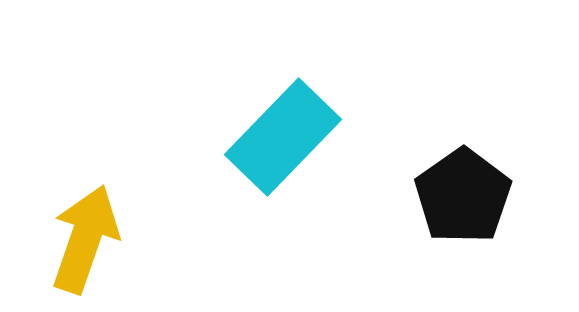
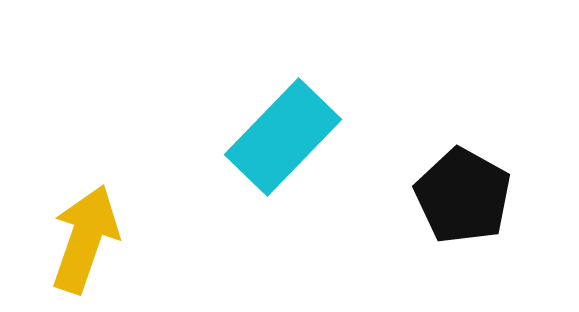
black pentagon: rotated 8 degrees counterclockwise
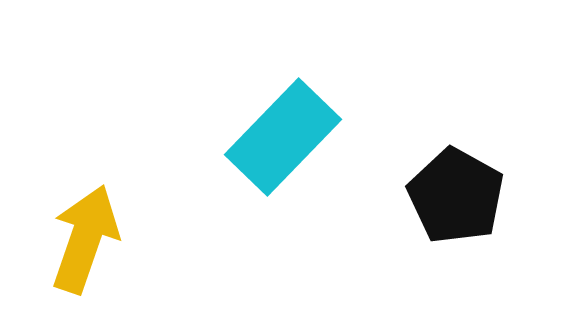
black pentagon: moved 7 px left
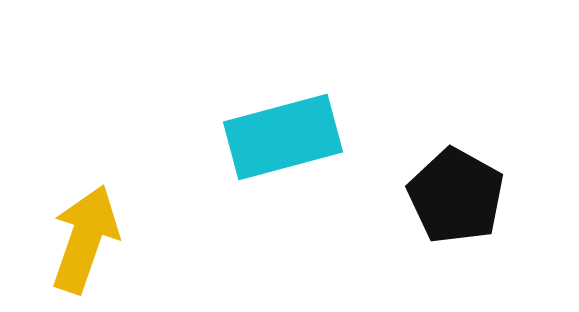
cyan rectangle: rotated 31 degrees clockwise
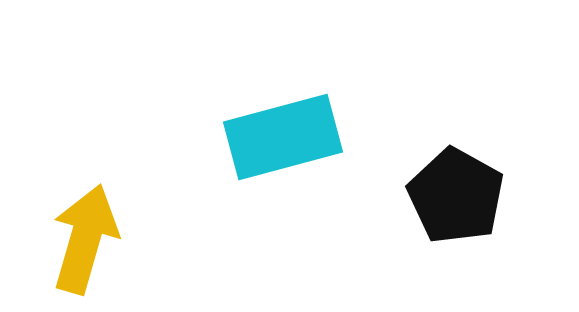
yellow arrow: rotated 3 degrees counterclockwise
